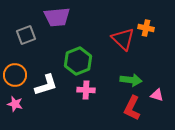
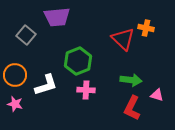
gray square: rotated 30 degrees counterclockwise
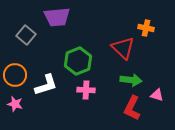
red triangle: moved 9 px down
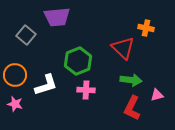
pink triangle: rotated 32 degrees counterclockwise
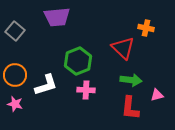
gray square: moved 11 px left, 4 px up
red L-shape: moved 2 px left; rotated 20 degrees counterclockwise
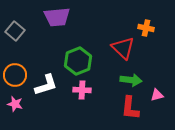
pink cross: moved 4 px left
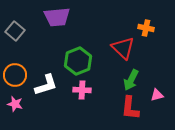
green arrow: rotated 110 degrees clockwise
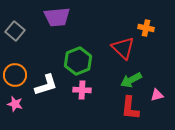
green arrow: rotated 35 degrees clockwise
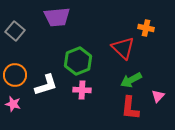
pink triangle: moved 1 px right, 1 px down; rotated 32 degrees counterclockwise
pink star: moved 2 px left
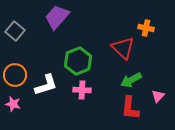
purple trapezoid: rotated 136 degrees clockwise
